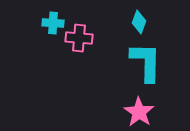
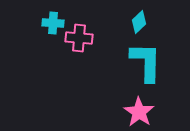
cyan diamond: rotated 25 degrees clockwise
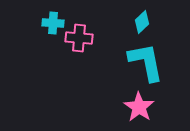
cyan diamond: moved 3 px right
cyan L-shape: rotated 12 degrees counterclockwise
pink star: moved 5 px up
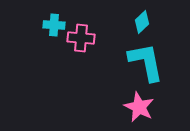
cyan cross: moved 1 px right, 2 px down
pink cross: moved 2 px right
pink star: rotated 8 degrees counterclockwise
